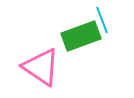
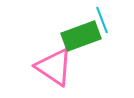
pink triangle: moved 13 px right
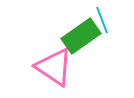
green rectangle: rotated 15 degrees counterclockwise
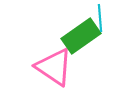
cyan line: moved 2 px left, 2 px up; rotated 16 degrees clockwise
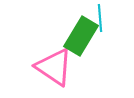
green rectangle: rotated 24 degrees counterclockwise
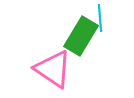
pink triangle: moved 1 px left, 2 px down
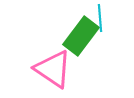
green rectangle: rotated 6 degrees clockwise
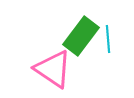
cyan line: moved 8 px right, 21 px down
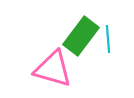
pink triangle: rotated 18 degrees counterclockwise
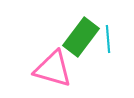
green rectangle: moved 1 px down
